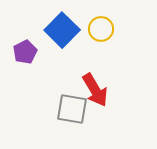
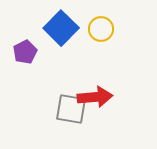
blue square: moved 1 px left, 2 px up
red arrow: moved 7 px down; rotated 64 degrees counterclockwise
gray square: moved 1 px left
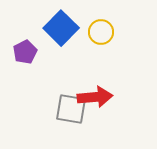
yellow circle: moved 3 px down
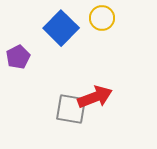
yellow circle: moved 1 px right, 14 px up
purple pentagon: moved 7 px left, 5 px down
red arrow: rotated 16 degrees counterclockwise
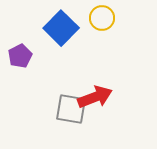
purple pentagon: moved 2 px right, 1 px up
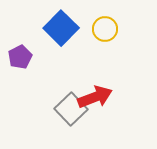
yellow circle: moved 3 px right, 11 px down
purple pentagon: moved 1 px down
gray square: rotated 36 degrees clockwise
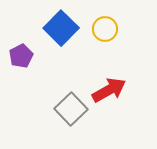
purple pentagon: moved 1 px right, 1 px up
red arrow: moved 14 px right, 7 px up; rotated 8 degrees counterclockwise
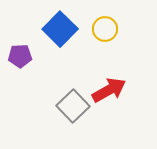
blue square: moved 1 px left, 1 px down
purple pentagon: moved 1 px left; rotated 25 degrees clockwise
gray square: moved 2 px right, 3 px up
